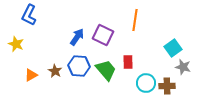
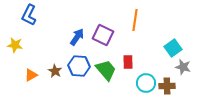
yellow star: moved 1 px left, 1 px down; rotated 14 degrees counterclockwise
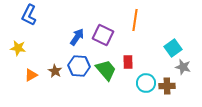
yellow star: moved 3 px right, 3 px down
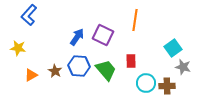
blue L-shape: rotated 15 degrees clockwise
red rectangle: moved 3 px right, 1 px up
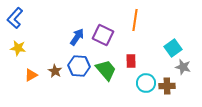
blue L-shape: moved 14 px left, 3 px down
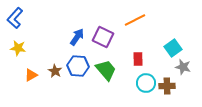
orange line: rotated 55 degrees clockwise
purple square: moved 2 px down
red rectangle: moved 7 px right, 2 px up
blue hexagon: moved 1 px left
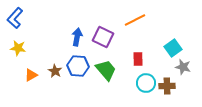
blue arrow: rotated 24 degrees counterclockwise
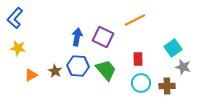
cyan circle: moved 5 px left
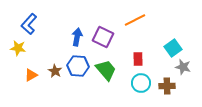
blue L-shape: moved 14 px right, 6 px down
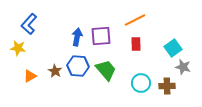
purple square: moved 2 px left, 1 px up; rotated 30 degrees counterclockwise
red rectangle: moved 2 px left, 15 px up
orange triangle: moved 1 px left, 1 px down
